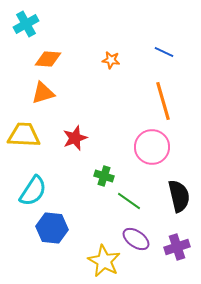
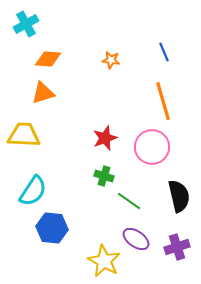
blue line: rotated 42 degrees clockwise
red star: moved 30 px right
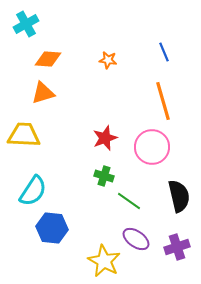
orange star: moved 3 px left
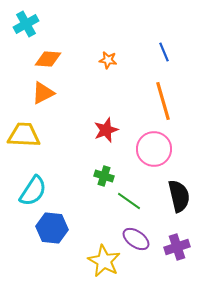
orange triangle: rotated 10 degrees counterclockwise
red star: moved 1 px right, 8 px up
pink circle: moved 2 px right, 2 px down
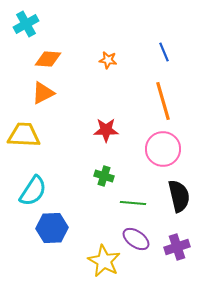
red star: rotated 20 degrees clockwise
pink circle: moved 9 px right
green line: moved 4 px right, 2 px down; rotated 30 degrees counterclockwise
blue hexagon: rotated 8 degrees counterclockwise
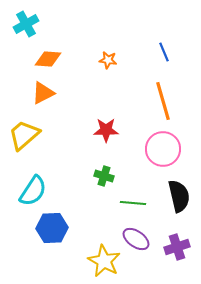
yellow trapezoid: rotated 44 degrees counterclockwise
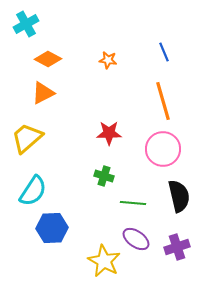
orange diamond: rotated 24 degrees clockwise
red star: moved 3 px right, 3 px down
yellow trapezoid: moved 3 px right, 3 px down
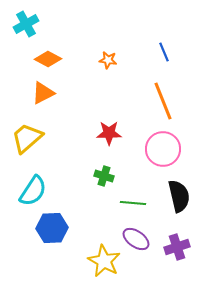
orange line: rotated 6 degrees counterclockwise
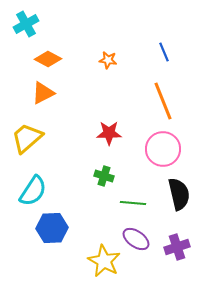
black semicircle: moved 2 px up
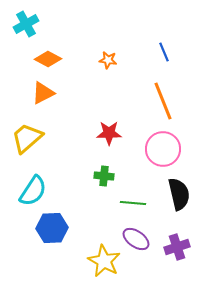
green cross: rotated 12 degrees counterclockwise
